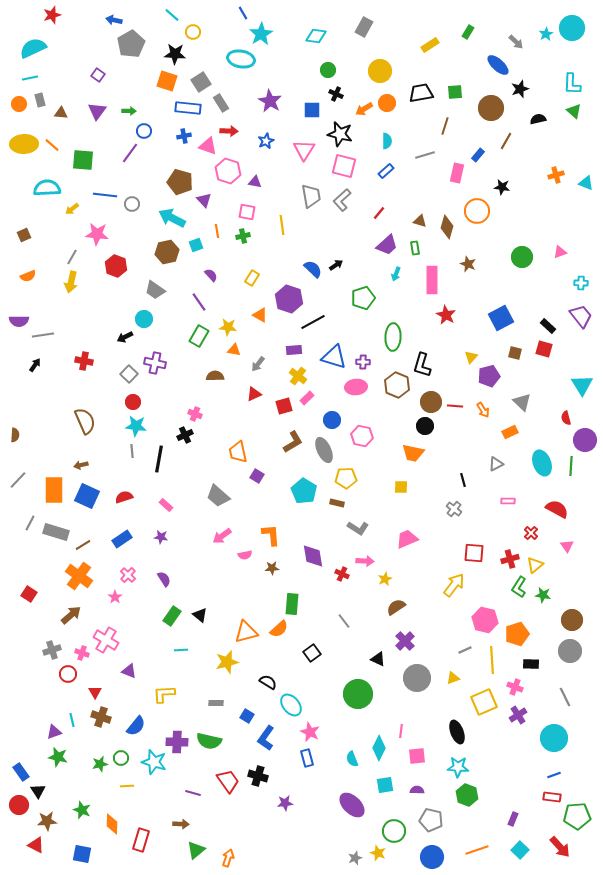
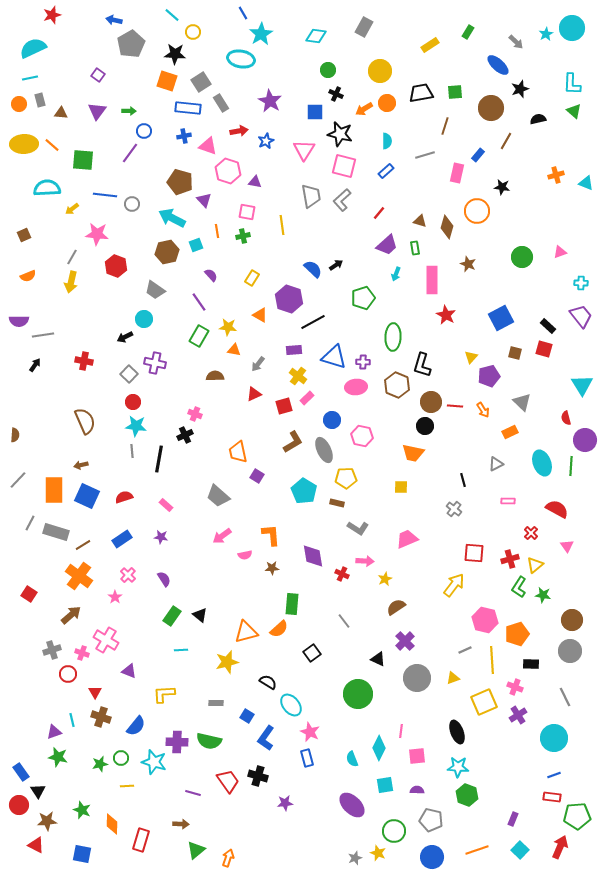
blue square at (312, 110): moved 3 px right, 2 px down
red arrow at (229, 131): moved 10 px right; rotated 12 degrees counterclockwise
red arrow at (560, 847): rotated 115 degrees counterclockwise
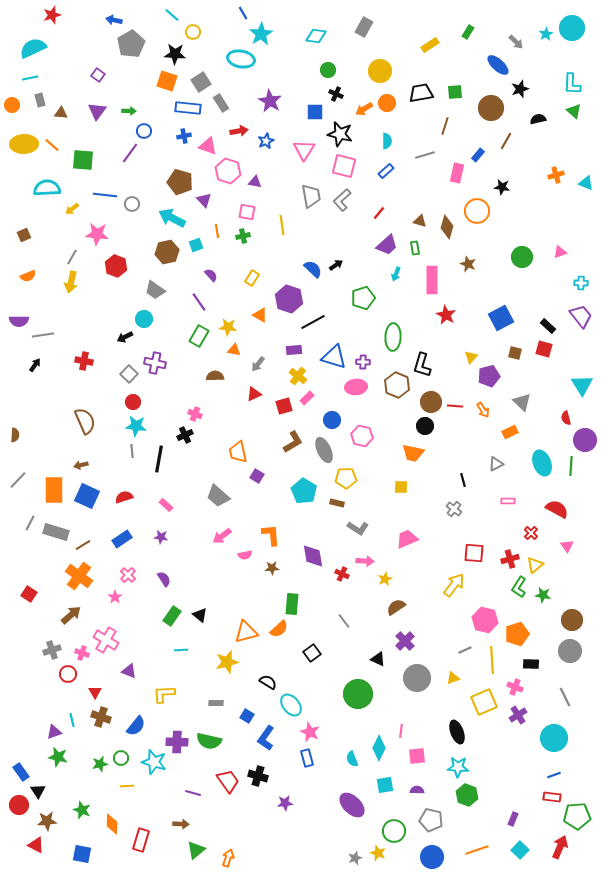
orange circle at (19, 104): moved 7 px left, 1 px down
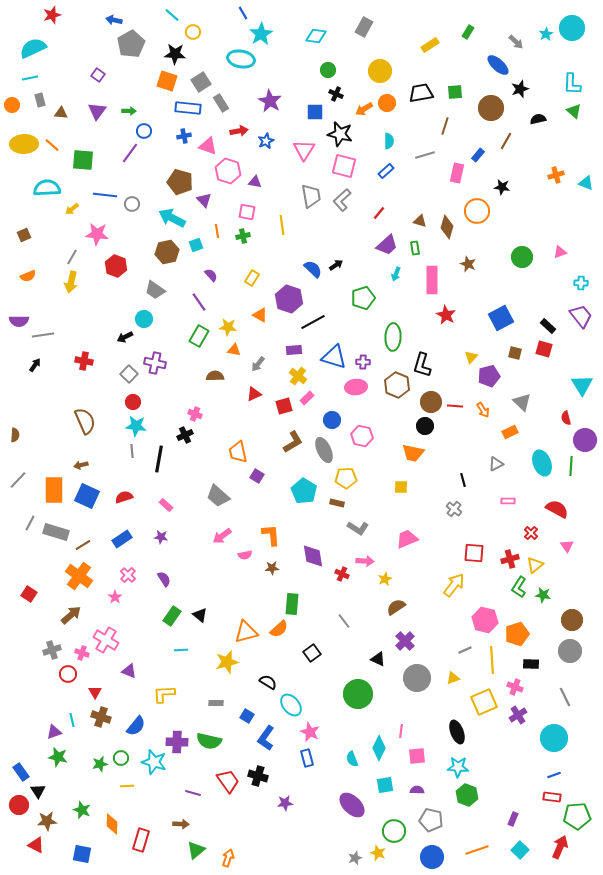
cyan semicircle at (387, 141): moved 2 px right
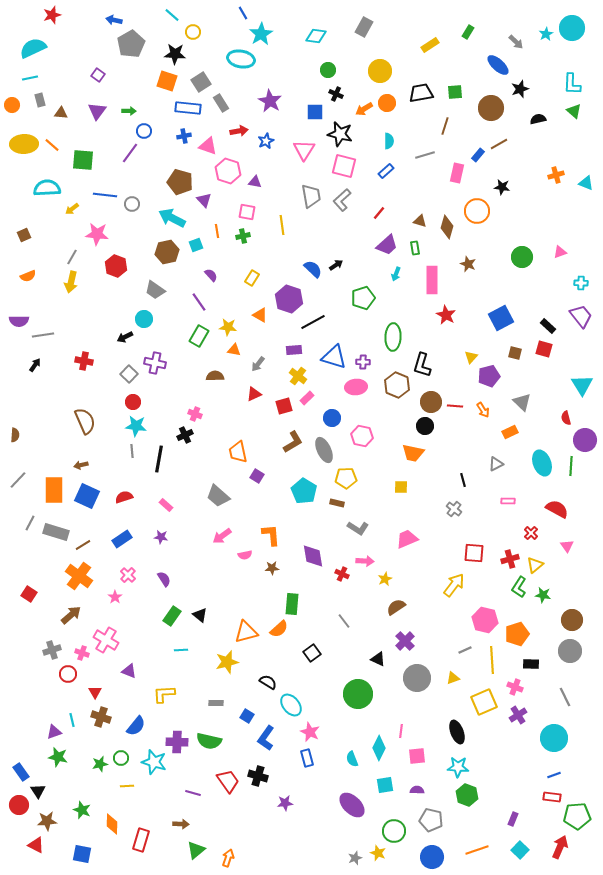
brown line at (506, 141): moved 7 px left, 3 px down; rotated 30 degrees clockwise
blue circle at (332, 420): moved 2 px up
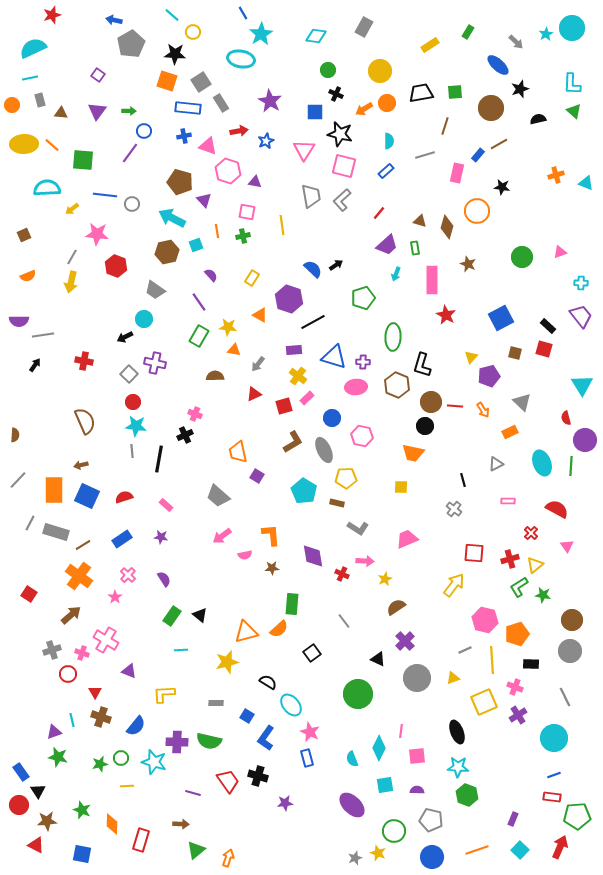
green L-shape at (519, 587): rotated 25 degrees clockwise
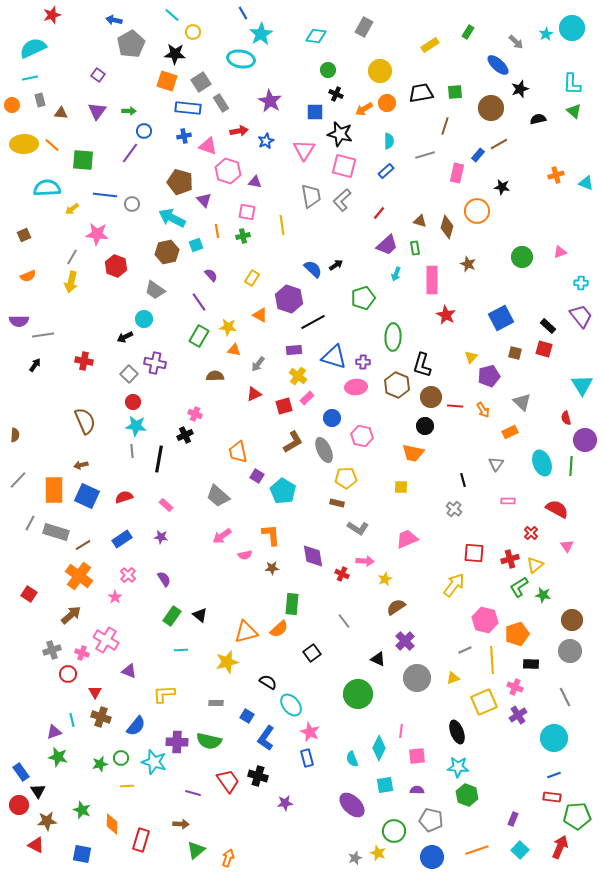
brown circle at (431, 402): moved 5 px up
gray triangle at (496, 464): rotated 28 degrees counterclockwise
cyan pentagon at (304, 491): moved 21 px left
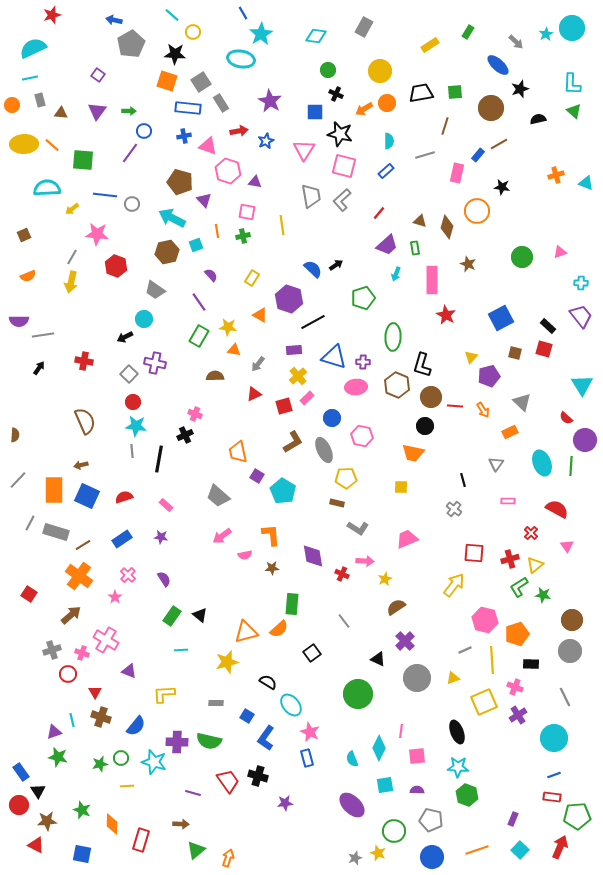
black arrow at (35, 365): moved 4 px right, 3 px down
yellow cross at (298, 376): rotated 12 degrees clockwise
red semicircle at (566, 418): rotated 32 degrees counterclockwise
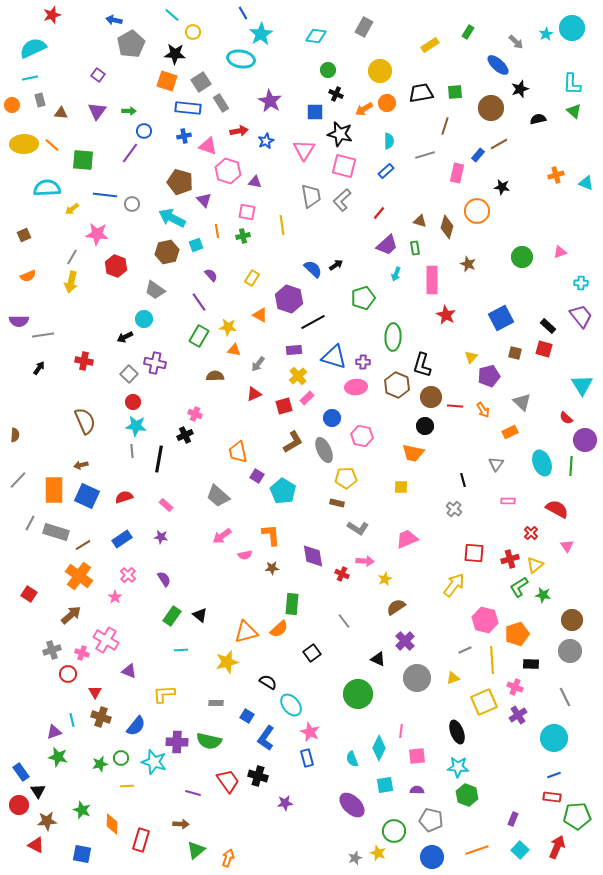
red arrow at (560, 847): moved 3 px left
